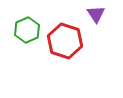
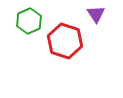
green hexagon: moved 2 px right, 9 px up
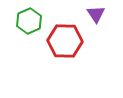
red hexagon: rotated 16 degrees counterclockwise
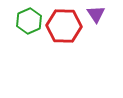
red hexagon: moved 1 px left, 15 px up
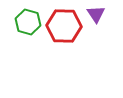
green hexagon: moved 1 px left, 1 px down; rotated 20 degrees counterclockwise
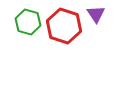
red hexagon: rotated 16 degrees clockwise
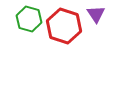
green hexagon: moved 1 px right, 3 px up
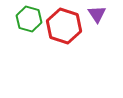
purple triangle: moved 1 px right
